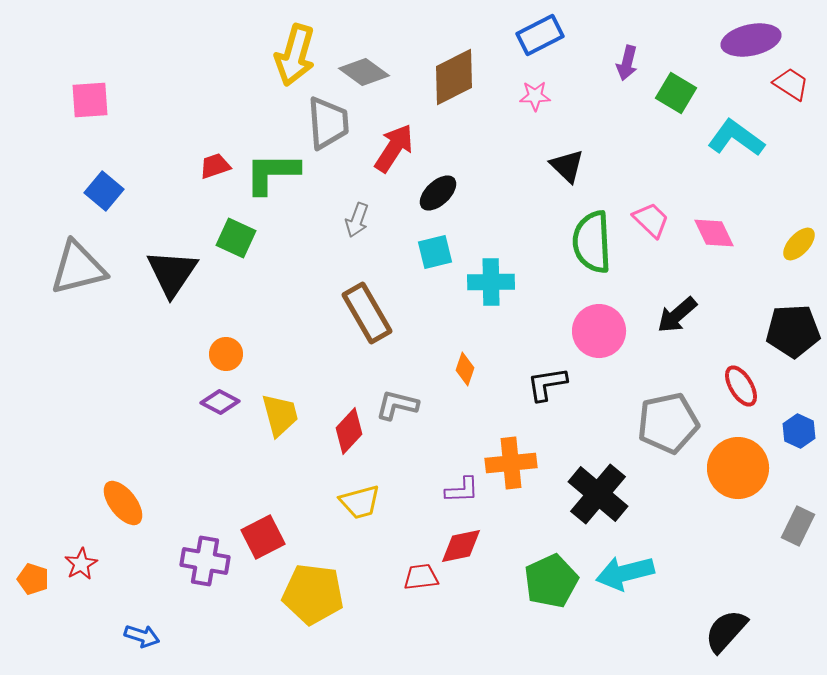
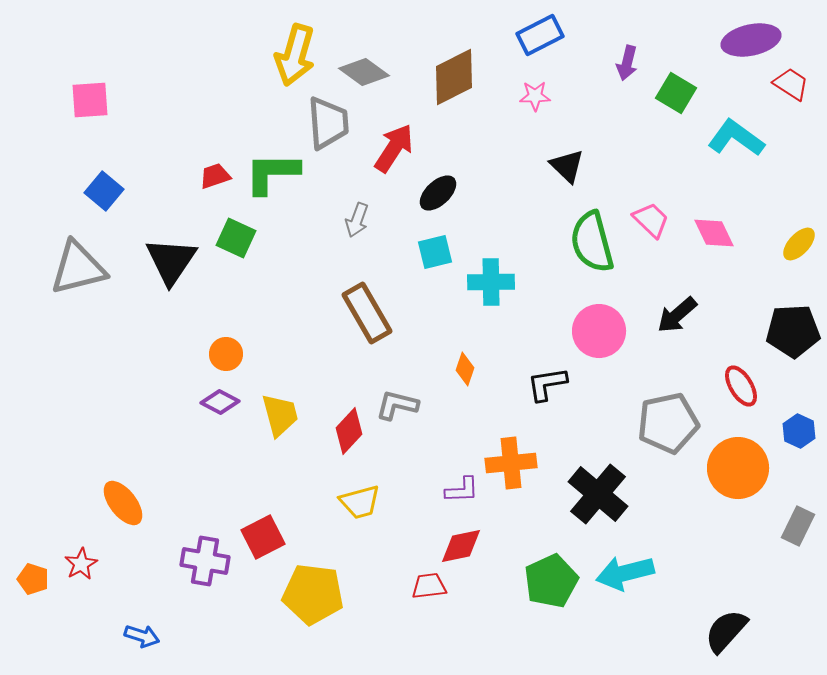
red trapezoid at (215, 166): moved 10 px down
green semicircle at (592, 242): rotated 12 degrees counterclockwise
black triangle at (172, 273): moved 1 px left, 12 px up
red trapezoid at (421, 577): moved 8 px right, 9 px down
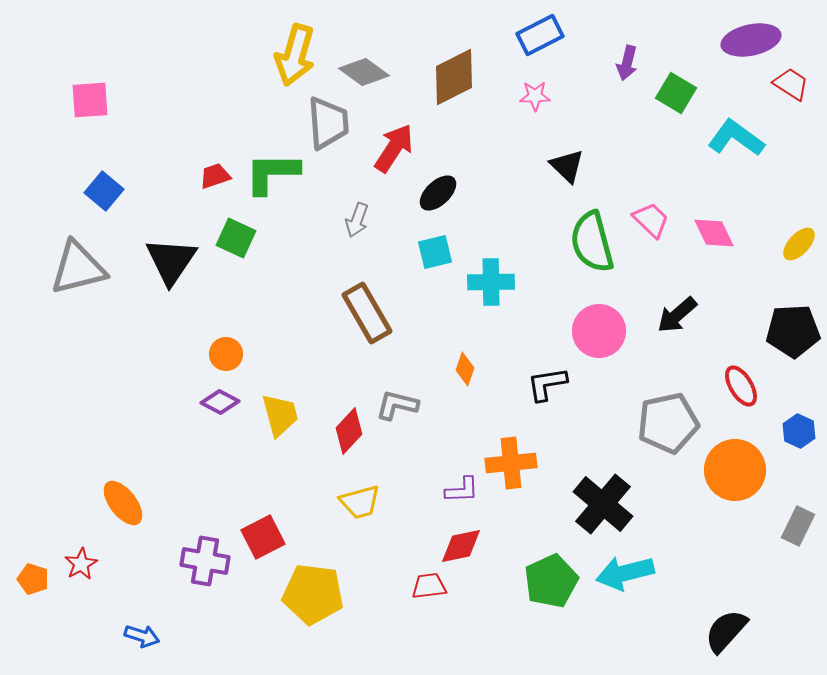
orange circle at (738, 468): moved 3 px left, 2 px down
black cross at (598, 494): moved 5 px right, 10 px down
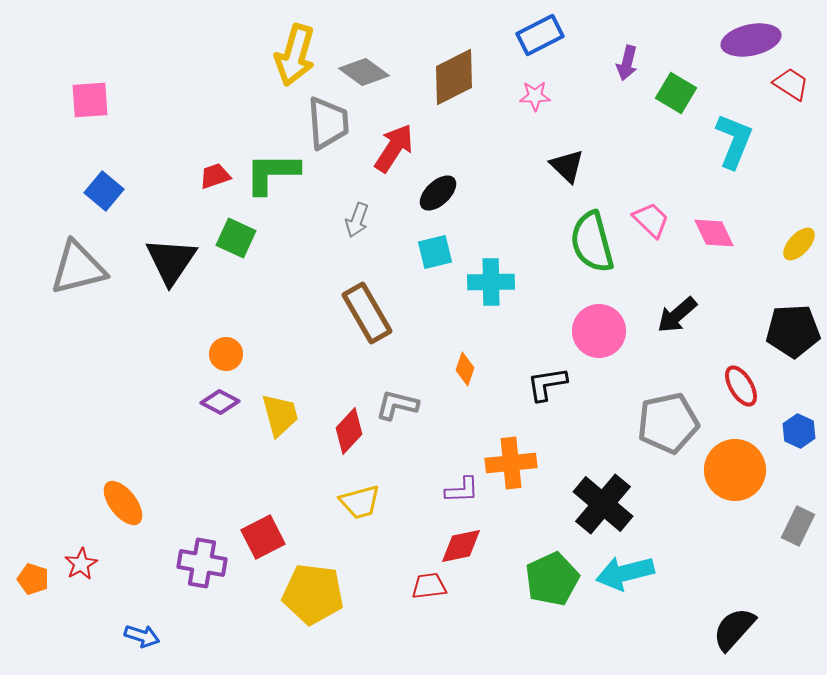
cyan L-shape at (736, 138): moved 2 px left, 3 px down; rotated 76 degrees clockwise
purple cross at (205, 561): moved 3 px left, 2 px down
green pentagon at (551, 581): moved 1 px right, 2 px up
black semicircle at (726, 631): moved 8 px right, 2 px up
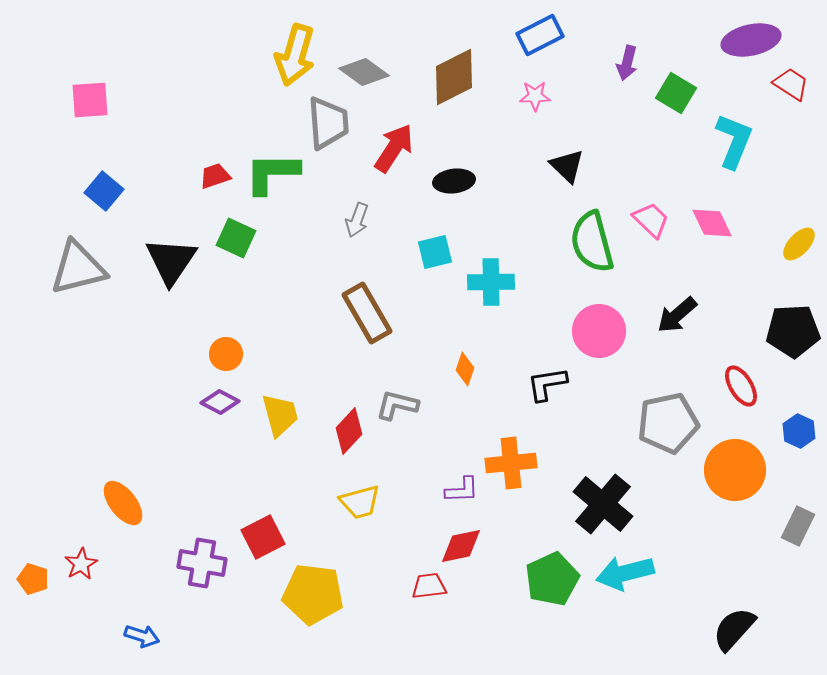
black ellipse at (438, 193): moved 16 px right, 12 px up; rotated 36 degrees clockwise
pink diamond at (714, 233): moved 2 px left, 10 px up
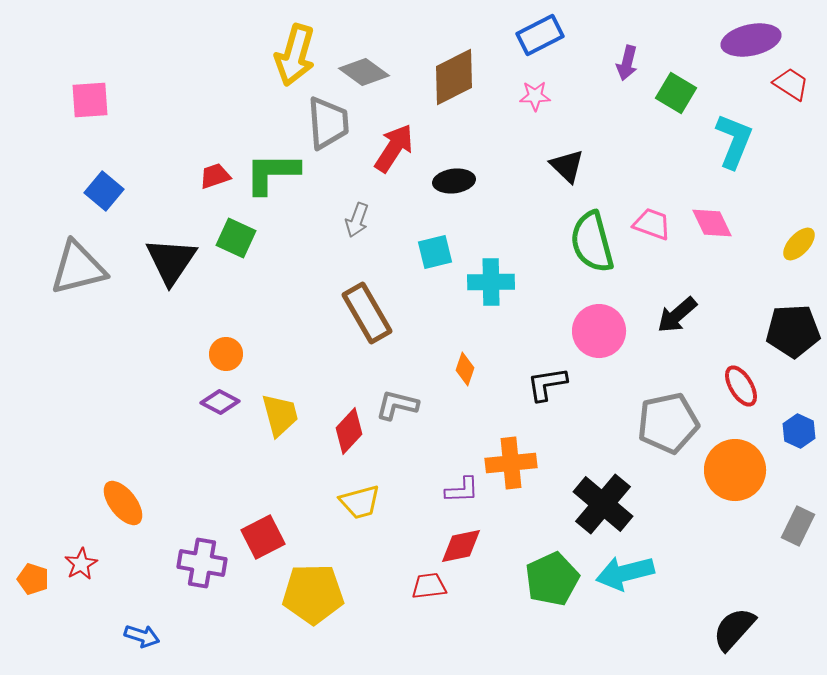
pink trapezoid at (651, 220): moved 1 px right, 4 px down; rotated 24 degrees counterclockwise
yellow pentagon at (313, 594): rotated 8 degrees counterclockwise
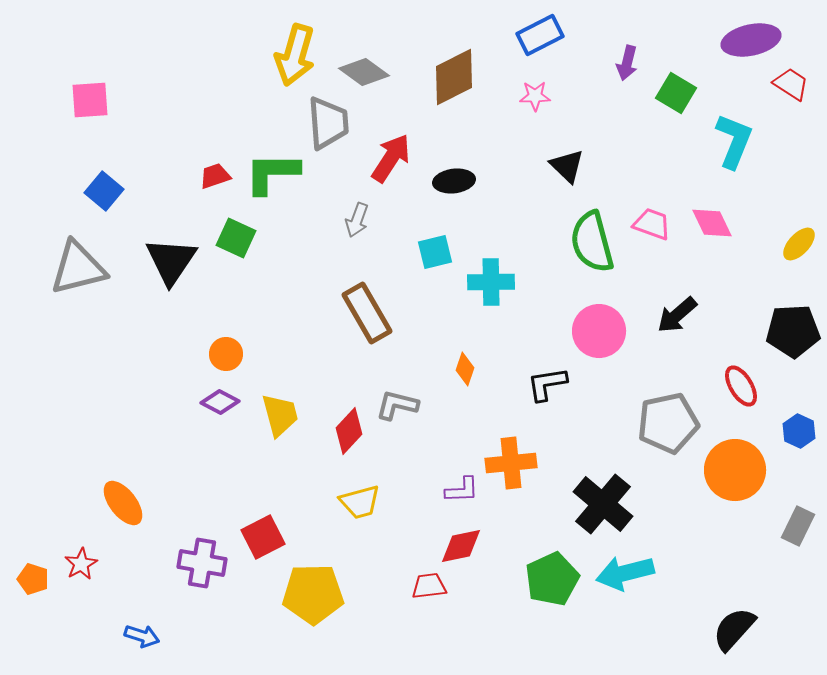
red arrow at (394, 148): moved 3 px left, 10 px down
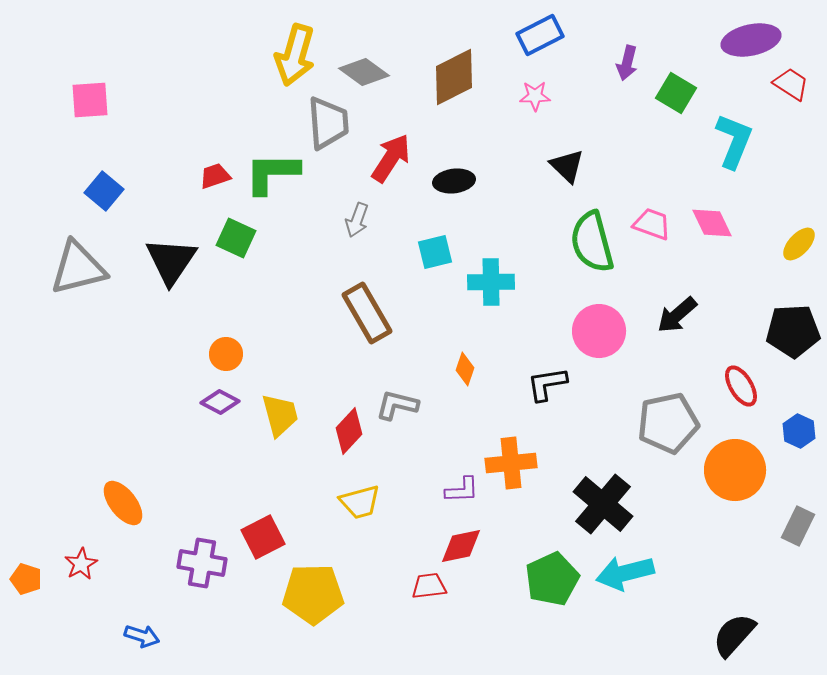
orange pentagon at (33, 579): moved 7 px left
black semicircle at (734, 629): moved 6 px down
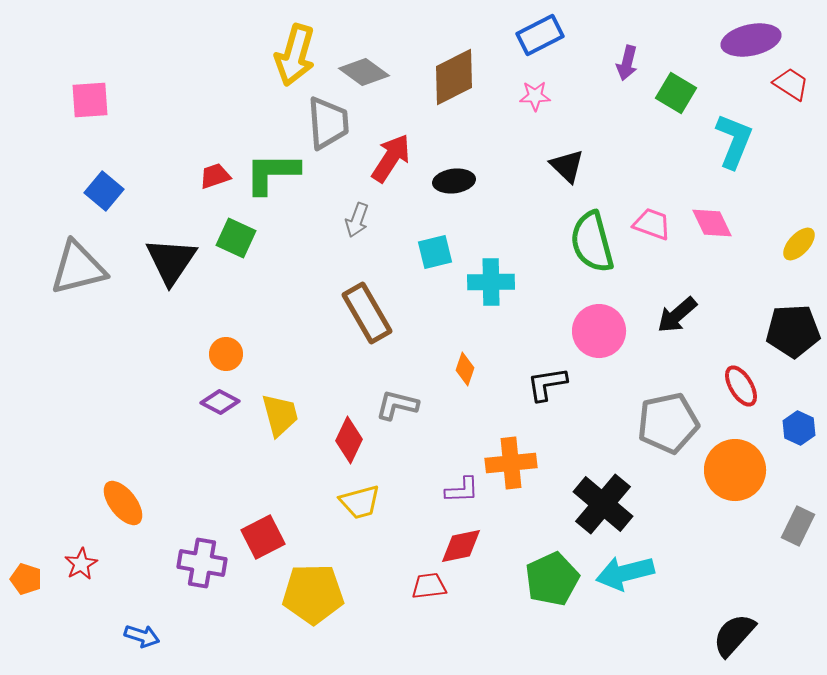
red diamond at (349, 431): moved 9 px down; rotated 18 degrees counterclockwise
blue hexagon at (799, 431): moved 3 px up
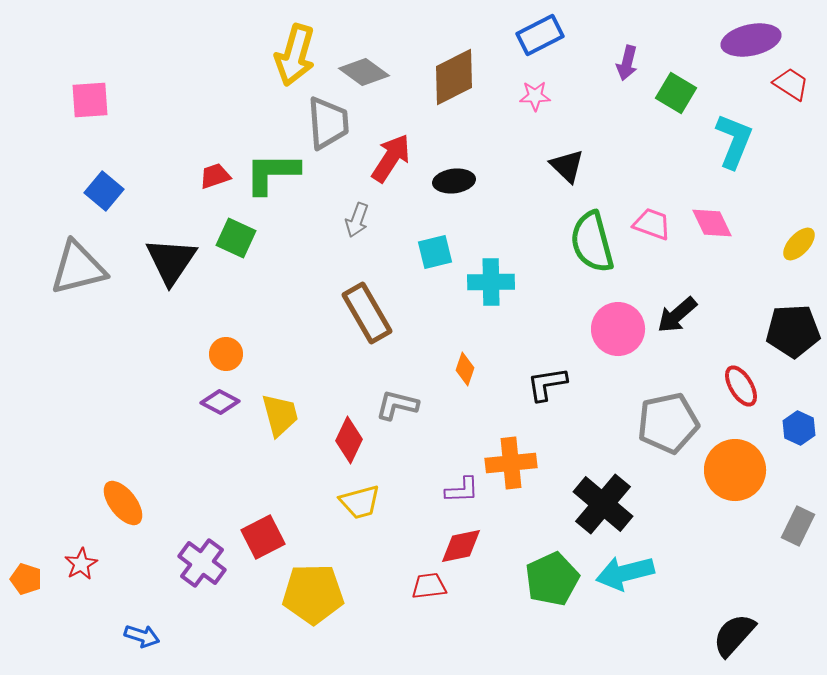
pink circle at (599, 331): moved 19 px right, 2 px up
purple cross at (202, 563): rotated 27 degrees clockwise
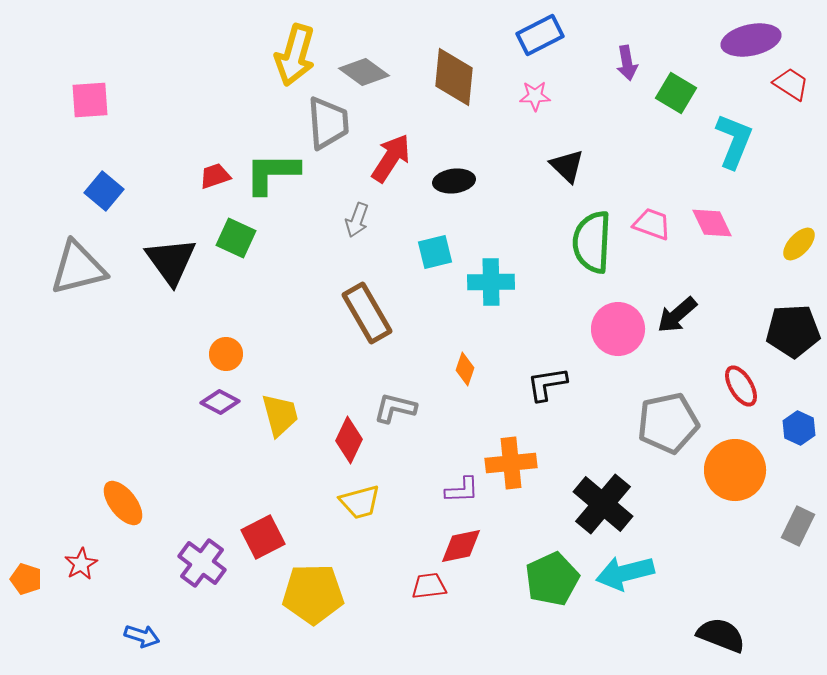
purple arrow at (627, 63): rotated 24 degrees counterclockwise
brown diamond at (454, 77): rotated 58 degrees counterclockwise
green semicircle at (592, 242): rotated 18 degrees clockwise
black triangle at (171, 261): rotated 10 degrees counterclockwise
gray L-shape at (397, 405): moved 2 px left, 3 px down
black semicircle at (734, 635): moved 13 px left; rotated 69 degrees clockwise
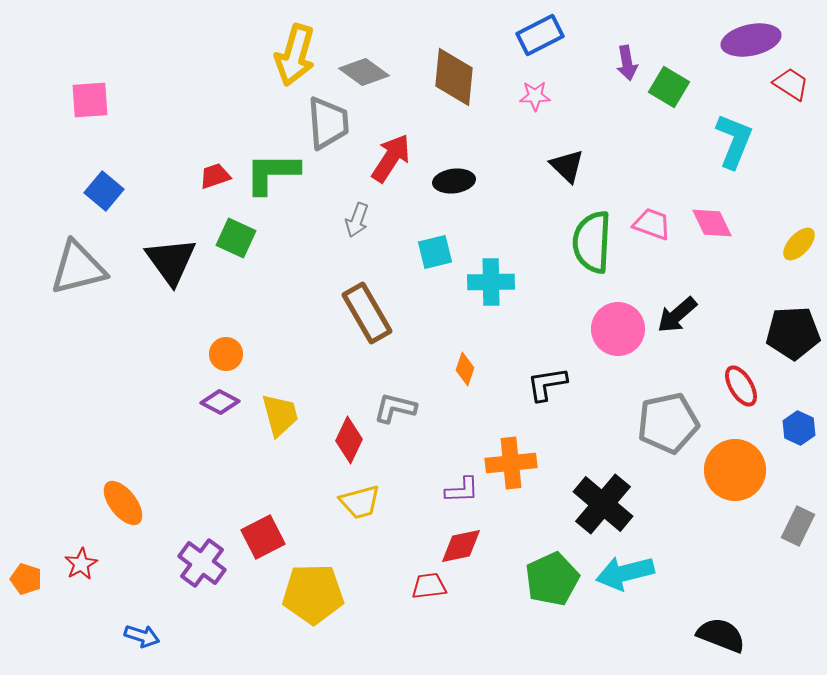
green square at (676, 93): moved 7 px left, 6 px up
black pentagon at (793, 331): moved 2 px down
